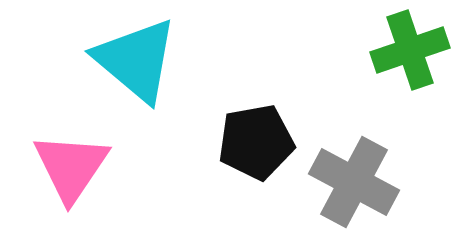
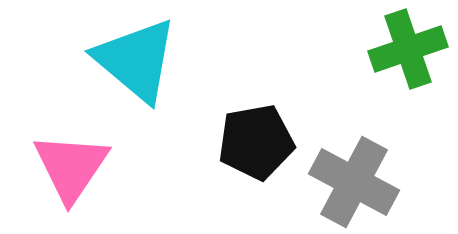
green cross: moved 2 px left, 1 px up
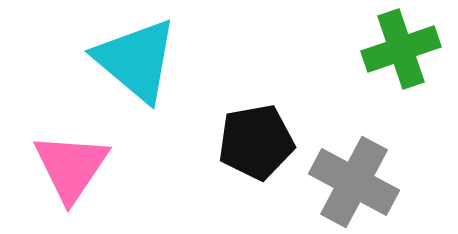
green cross: moved 7 px left
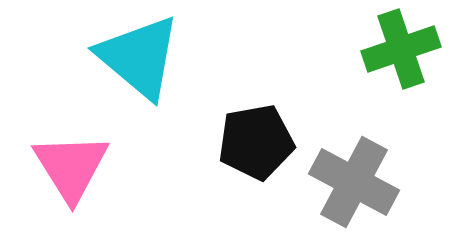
cyan triangle: moved 3 px right, 3 px up
pink triangle: rotated 6 degrees counterclockwise
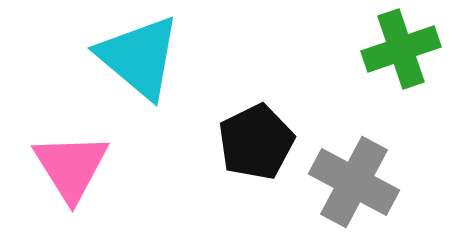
black pentagon: rotated 16 degrees counterclockwise
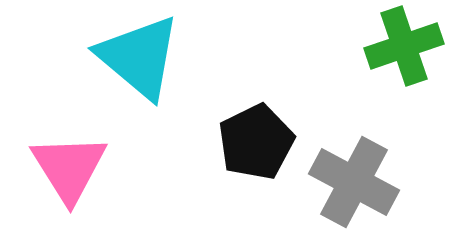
green cross: moved 3 px right, 3 px up
pink triangle: moved 2 px left, 1 px down
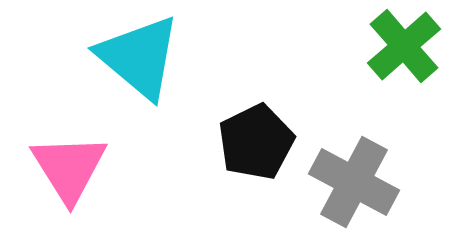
green cross: rotated 22 degrees counterclockwise
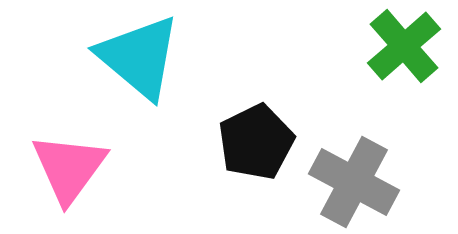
pink triangle: rotated 8 degrees clockwise
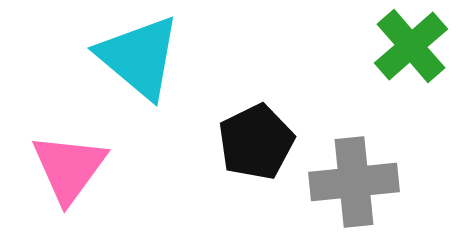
green cross: moved 7 px right
gray cross: rotated 34 degrees counterclockwise
